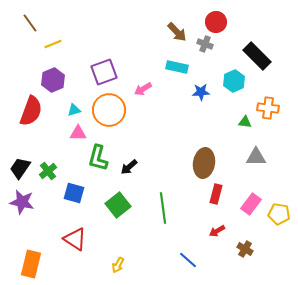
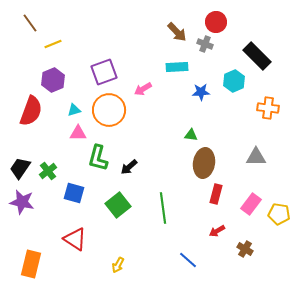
cyan rectangle: rotated 15 degrees counterclockwise
green triangle: moved 54 px left, 13 px down
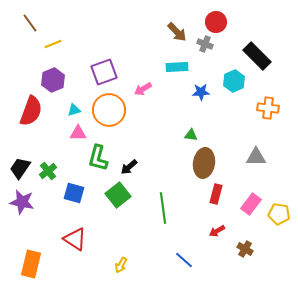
green square: moved 10 px up
blue line: moved 4 px left
yellow arrow: moved 3 px right
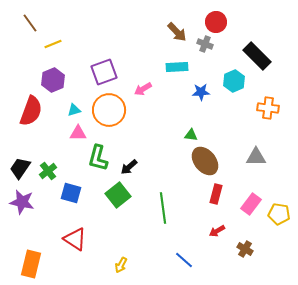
brown ellipse: moved 1 px right, 2 px up; rotated 48 degrees counterclockwise
blue square: moved 3 px left
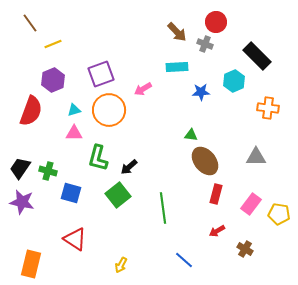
purple square: moved 3 px left, 2 px down
pink triangle: moved 4 px left
green cross: rotated 36 degrees counterclockwise
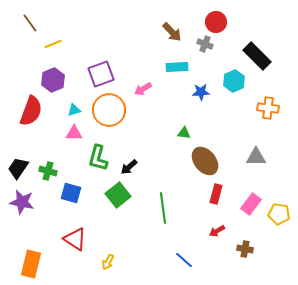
brown arrow: moved 5 px left
green triangle: moved 7 px left, 2 px up
black trapezoid: moved 2 px left
brown cross: rotated 21 degrees counterclockwise
yellow arrow: moved 13 px left, 3 px up
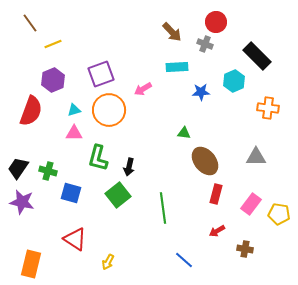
black arrow: rotated 36 degrees counterclockwise
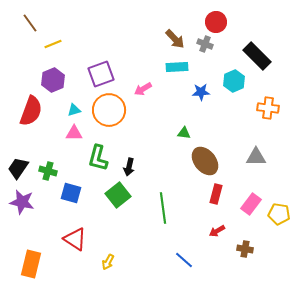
brown arrow: moved 3 px right, 7 px down
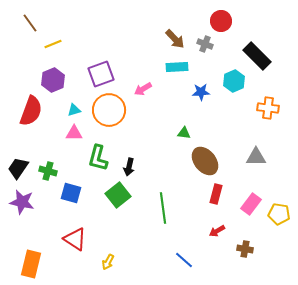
red circle: moved 5 px right, 1 px up
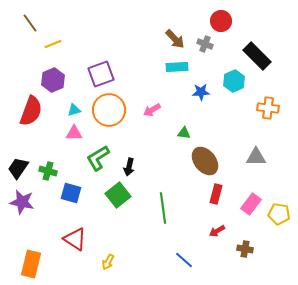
pink arrow: moved 9 px right, 21 px down
green L-shape: rotated 44 degrees clockwise
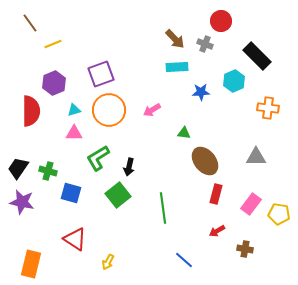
purple hexagon: moved 1 px right, 3 px down
red semicircle: rotated 20 degrees counterclockwise
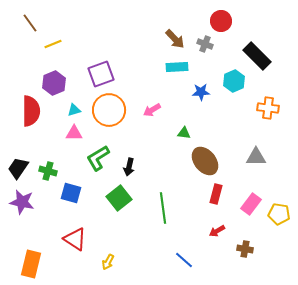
green square: moved 1 px right, 3 px down
